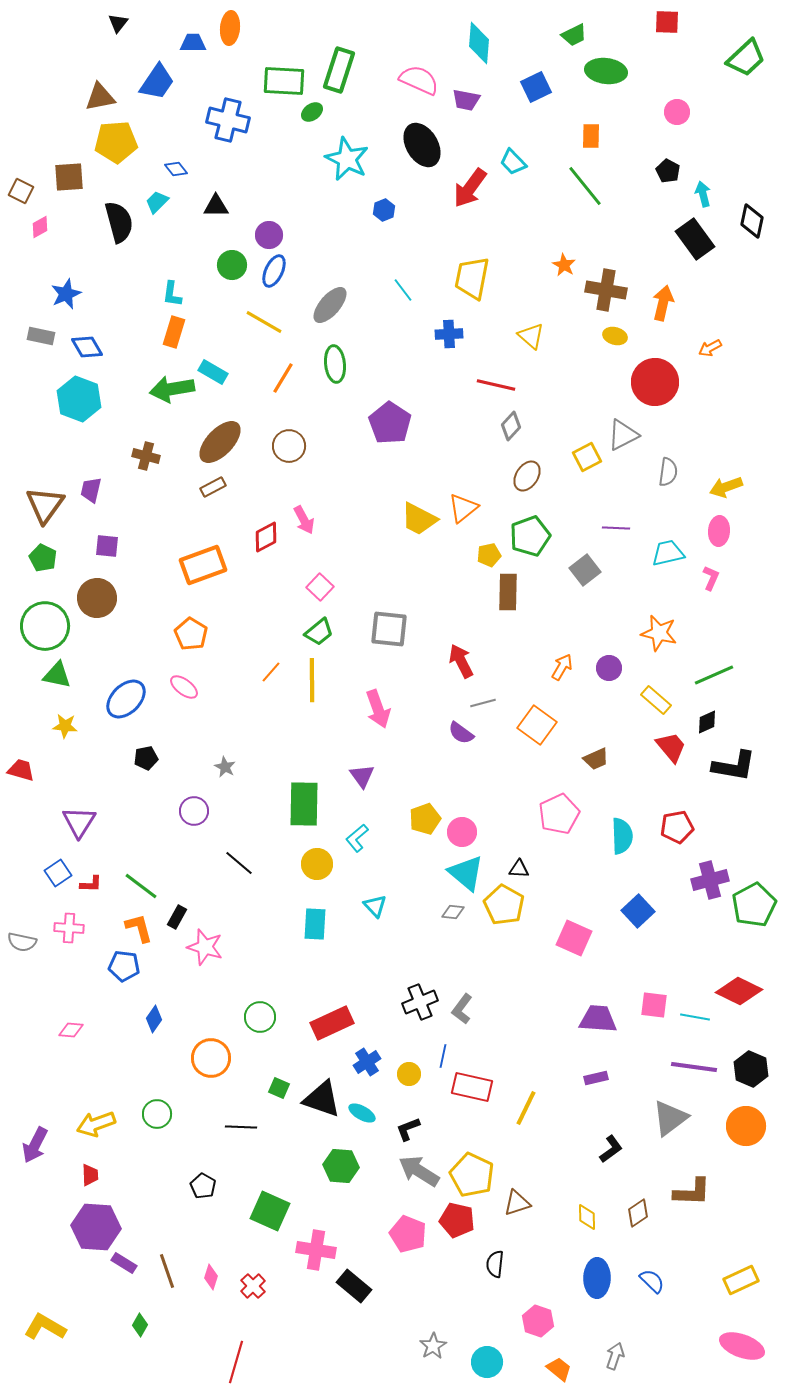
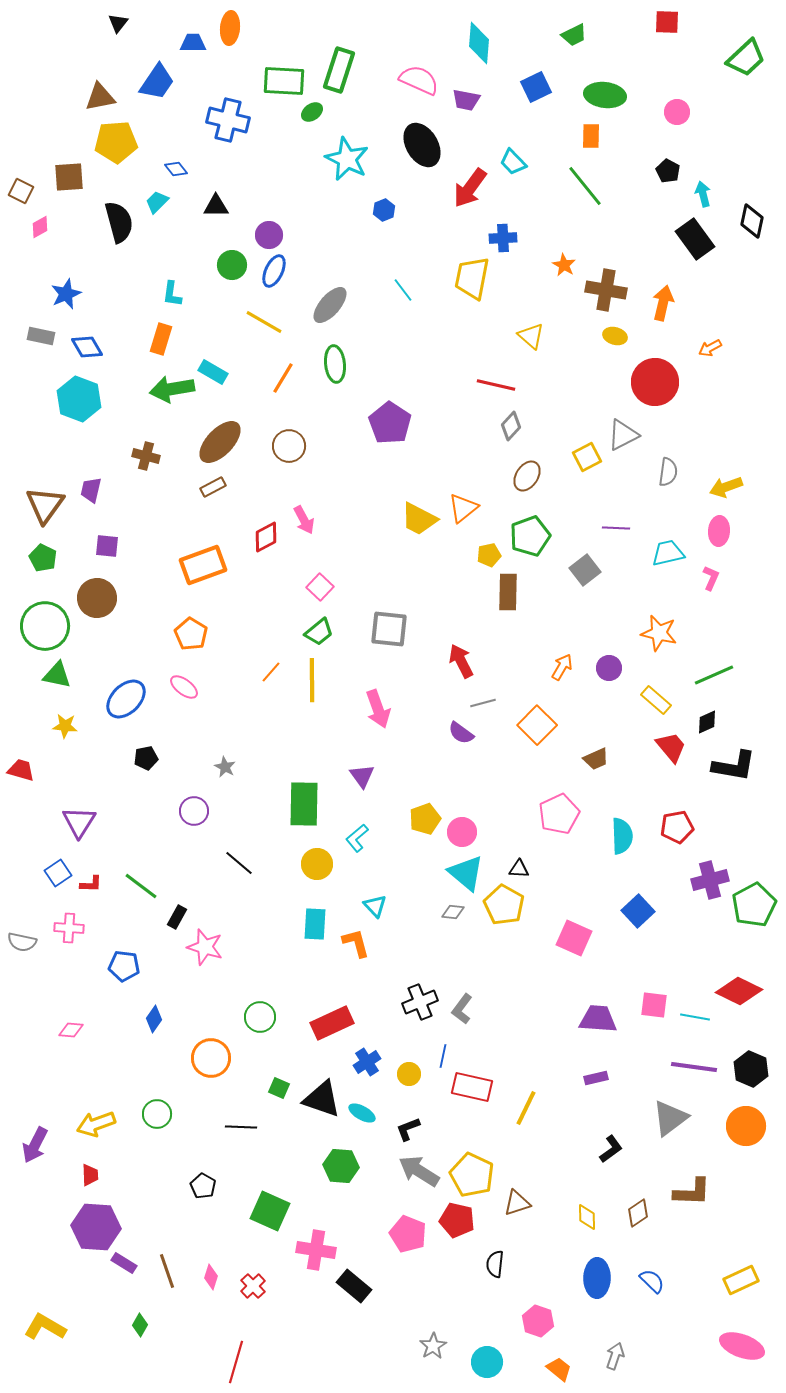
green ellipse at (606, 71): moved 1 px left, 24 px down
orange rectangle at (174, 332): moved 13 px left, 7 px down
blue cross at (449, 334): moved 54 px right, 96 px up
orange square at (537, 725): rotated 9 degrees clockwise
orange L-shape at (139, 928): moved 217 px right, 15 px down
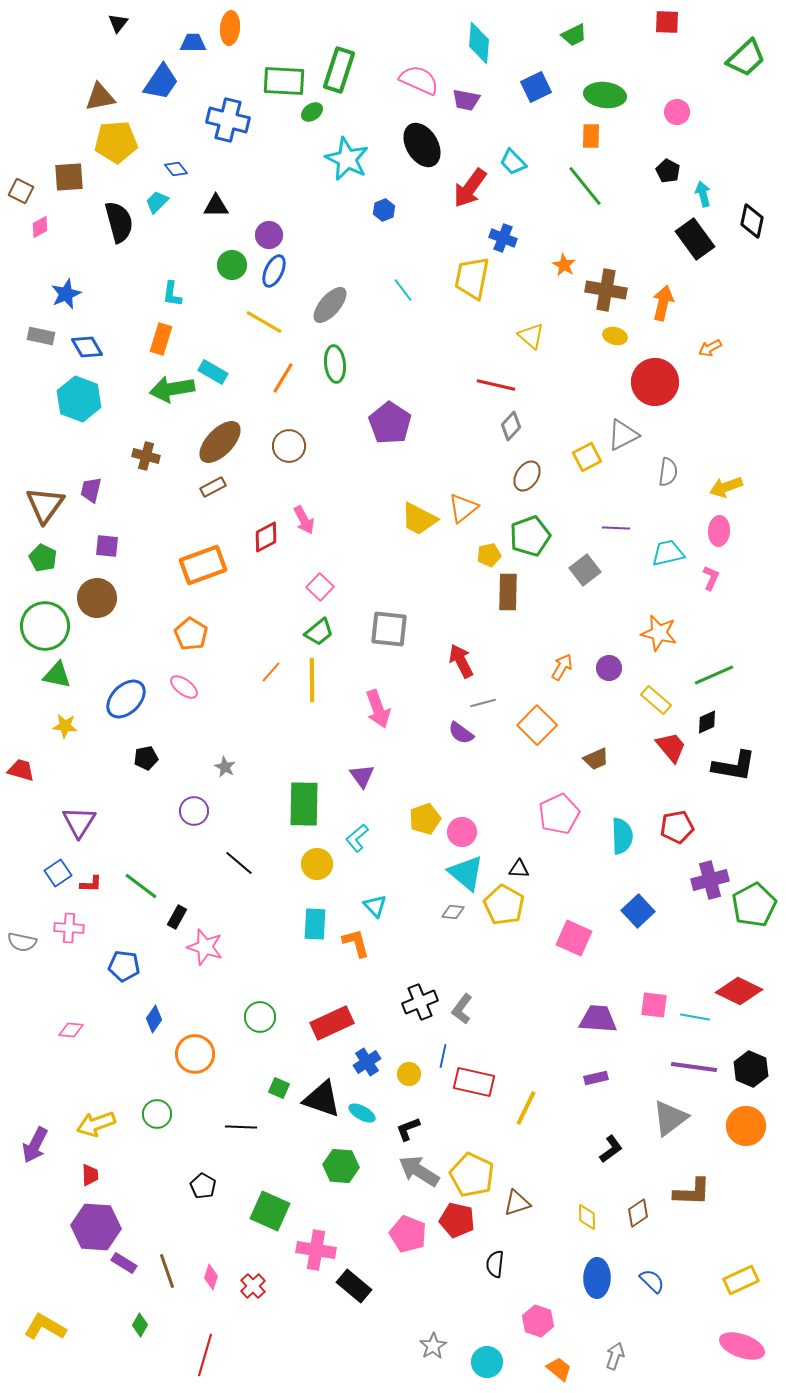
blue trapezoid at (157, 82): moved 4 px right
blue cross at (503, 238): rotated 24 degrees clockwise
orange circle at (211, 1058): moved 16 px left, 4 px up
red rectangle at (472, 1087): moved 2 px right, 5 px up
red line at (236, 1362): moved 31 px left, 7 px up
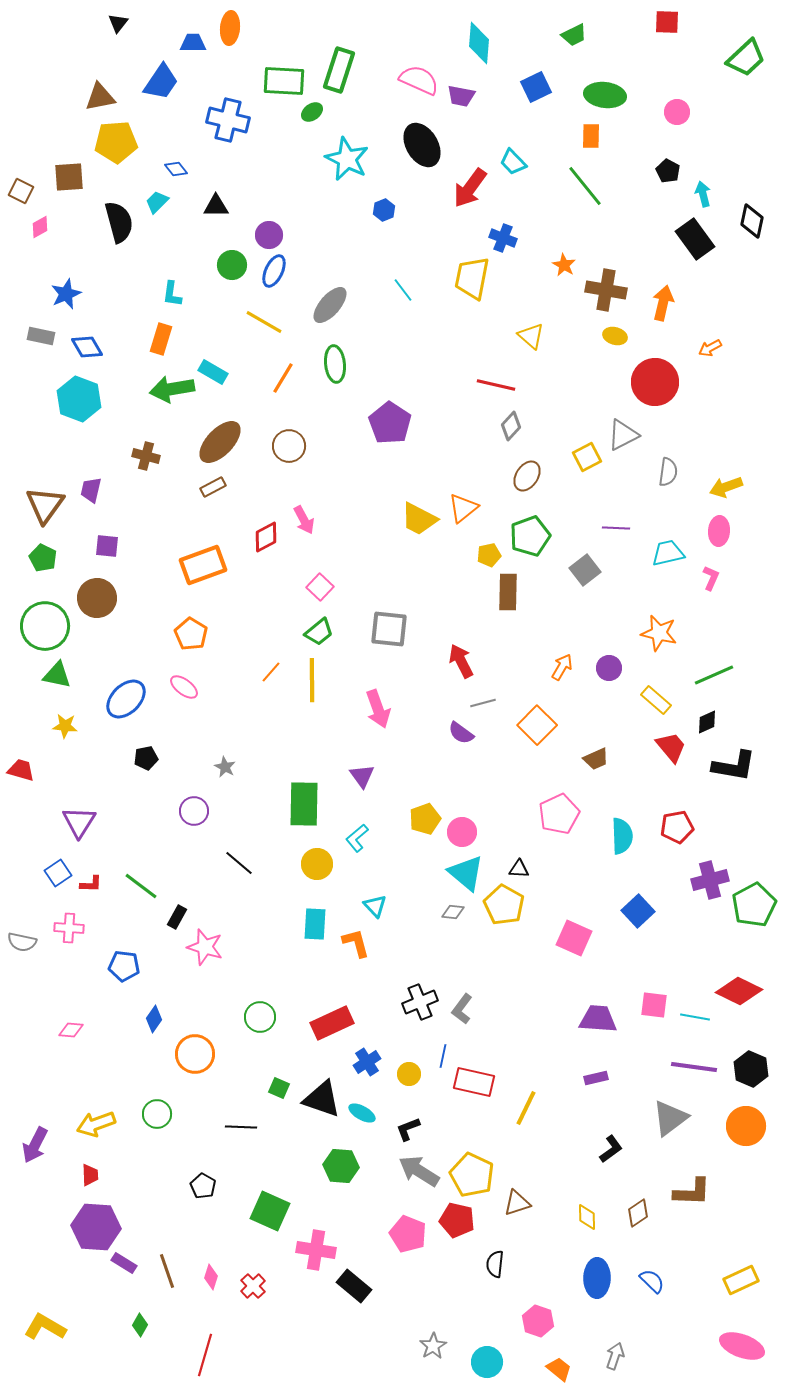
purple trapezoid at (466, 100): moved 5 px left, 4 px up
